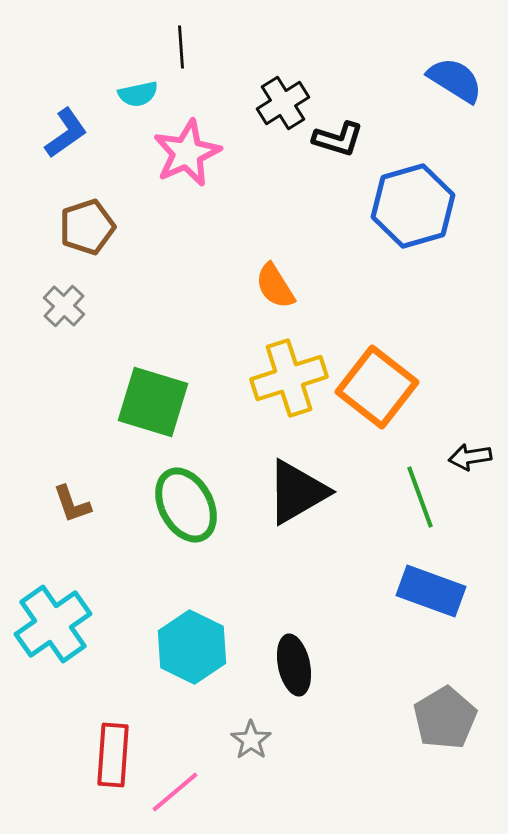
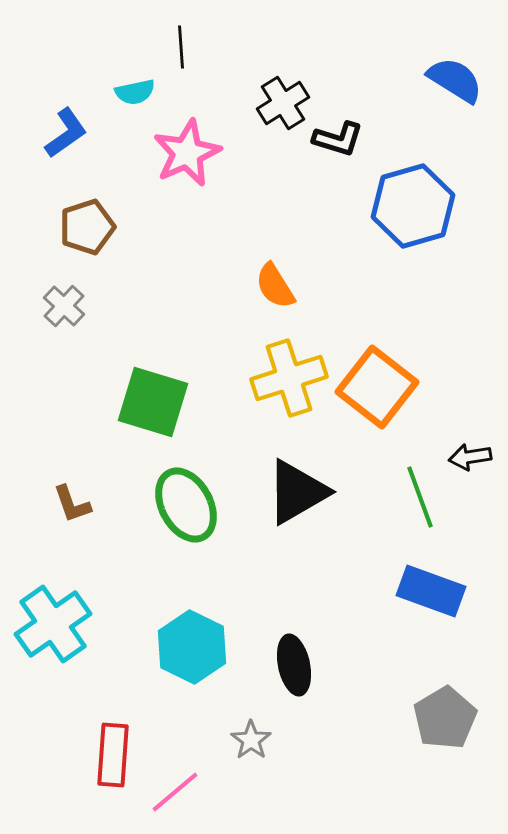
cyan semicircle: moved 3 px left, 2 px up
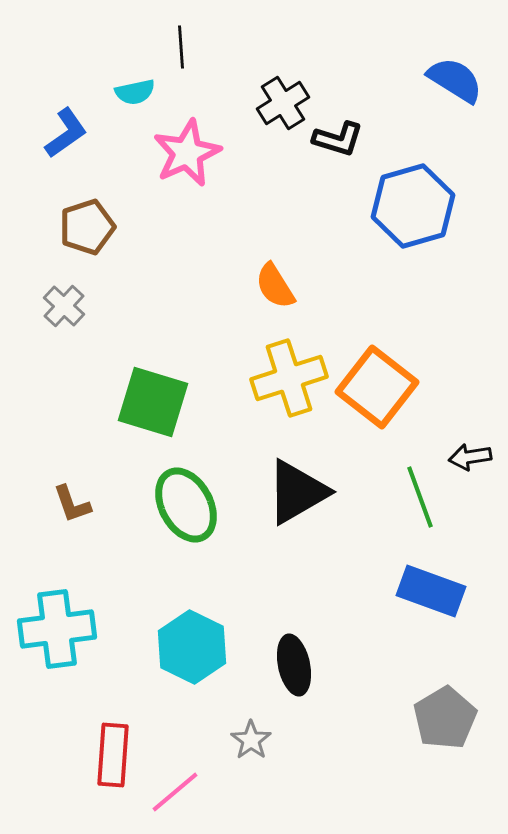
cyan cross: moved 4 px right, 5 px down; rotated 28 degrees clockwise
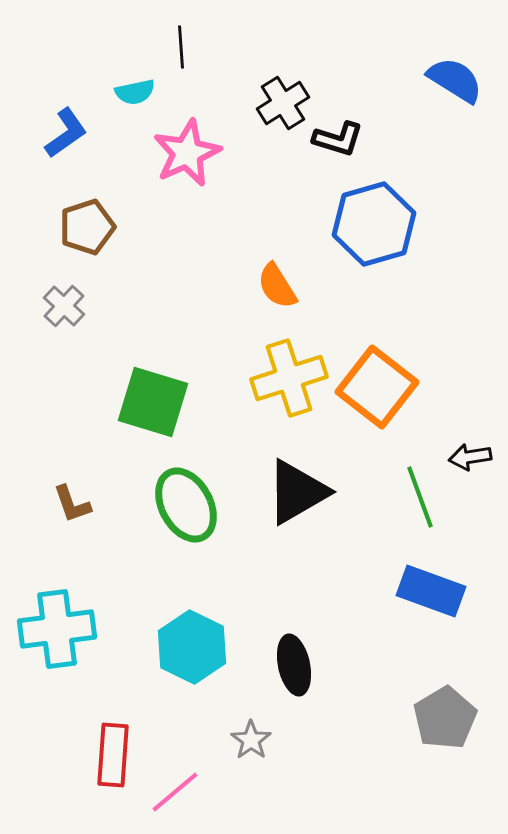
blue hexagon: moved 39 px left, 18 px down
orange semicircle: moved 2 px right
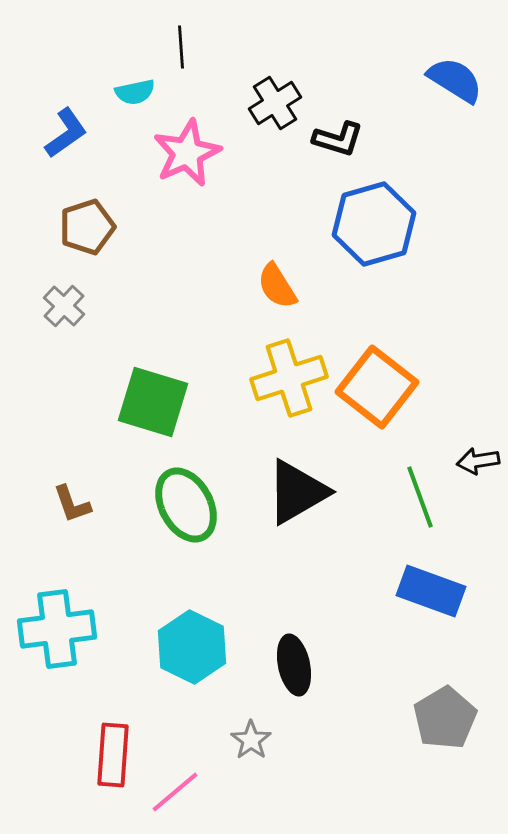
black cross: moved 8 px left
black arrow: moved 8 px right, 4 px down
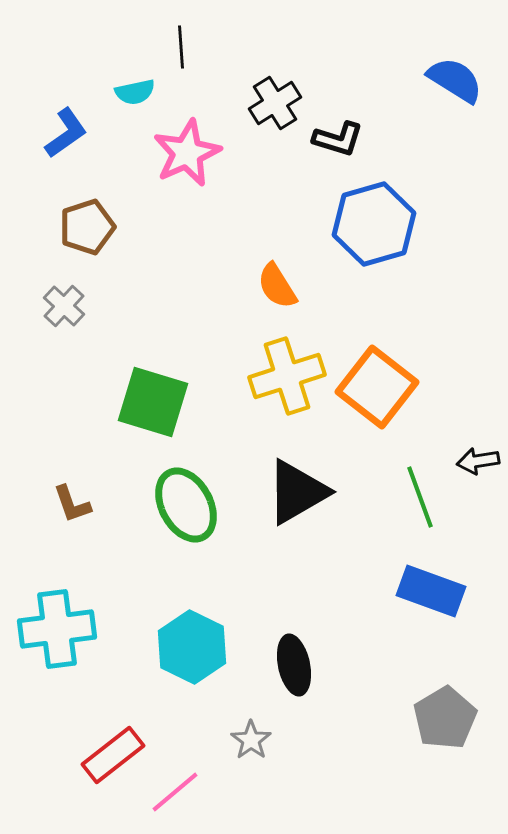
yellow cross: moved 2 px left, 2 px up
red rectangle: rotated 48 degrees clockwise
